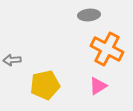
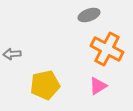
gray ellipse: rotated 15 degrees counterclockwise
gray arrow: moved 6 px up
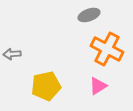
yellow pentagon: moved 1 px right, 1 px down
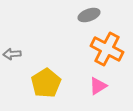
yellow pentagon: moved 3 px up; rotated 20 degrees counterclockwise
